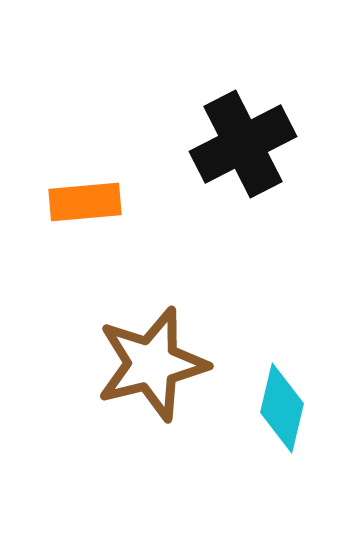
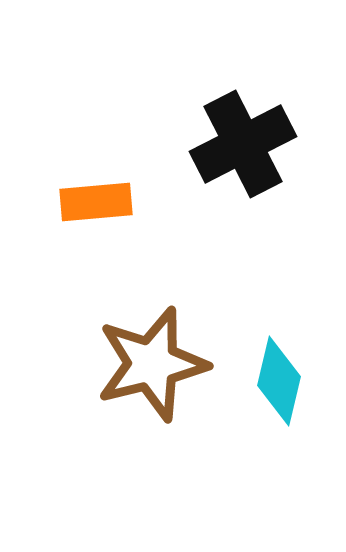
orange rectangle: moved 11 px right
cyan diamond: moved 3 px left, 27 px up
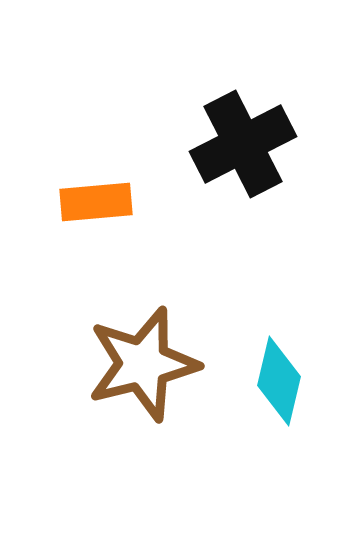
brown star: moved 9 px left
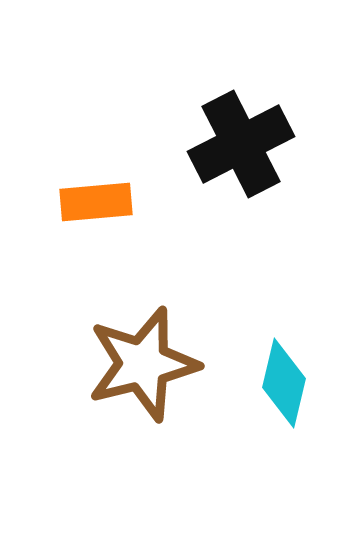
black cross: moved 2 px left
cyan diamond: moved 5 px right, 2 px down
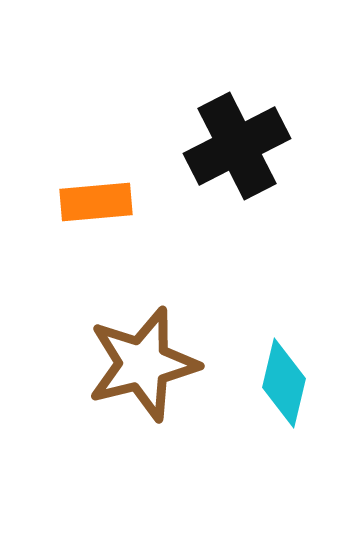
black cross: moved 4 px left, 2 px down
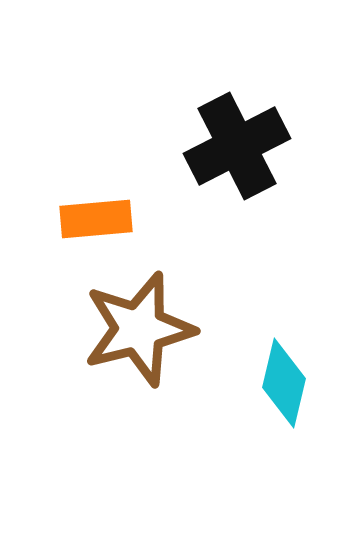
orange rectangle: moved 17 px down
brown star: moved 4 px left, 35 px up
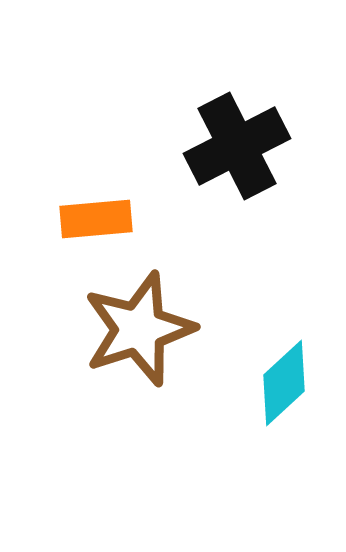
brown star: rotated 4 degrees counterclockwise
cyan diamond: rotated 34 degrees clockwise
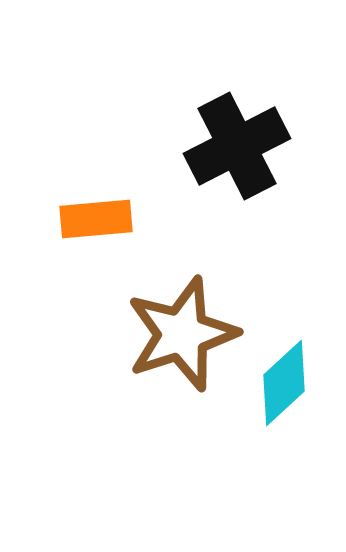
brown star: moved 43 px right, 5 px down
